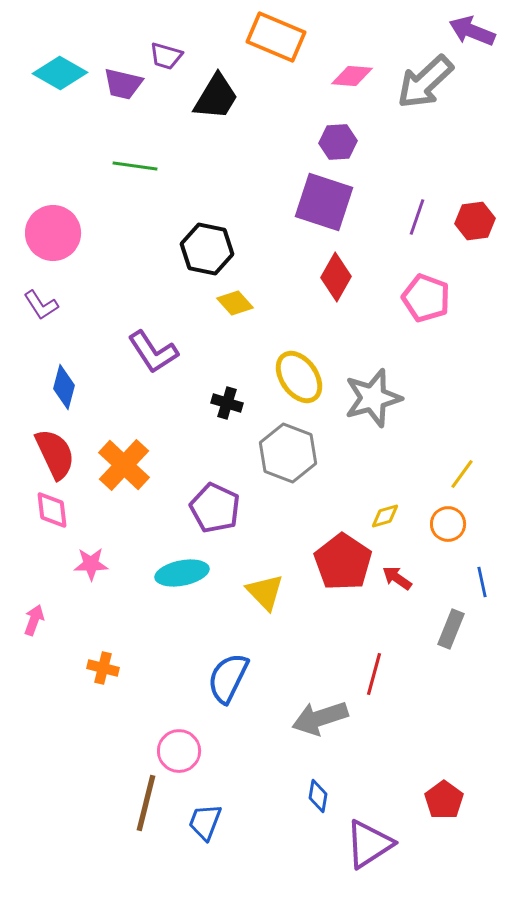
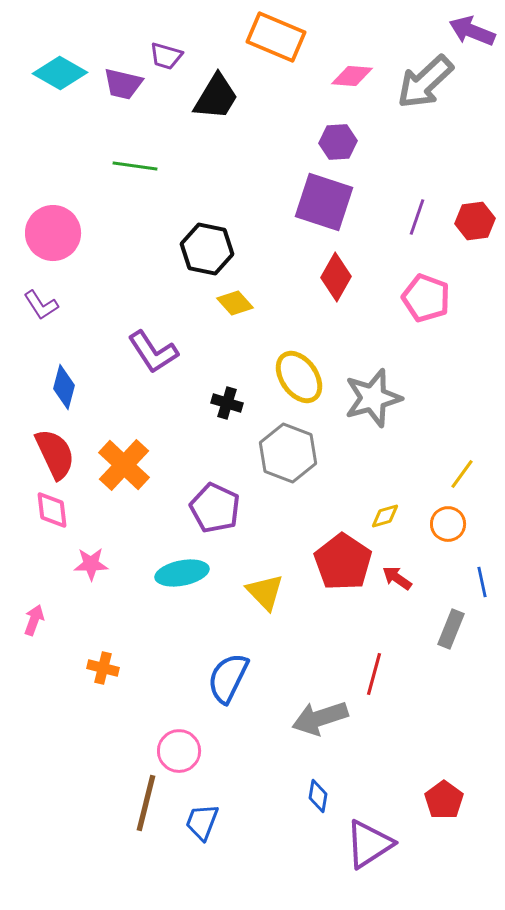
blue trapezoid at (205, 822): moved 3 px left
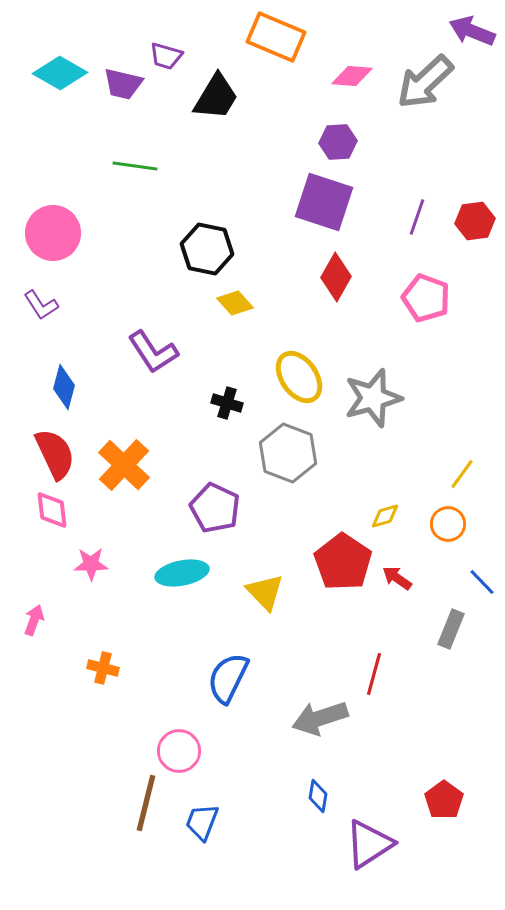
blue line at (482, 582): rotated 32 degrees counterclockwise
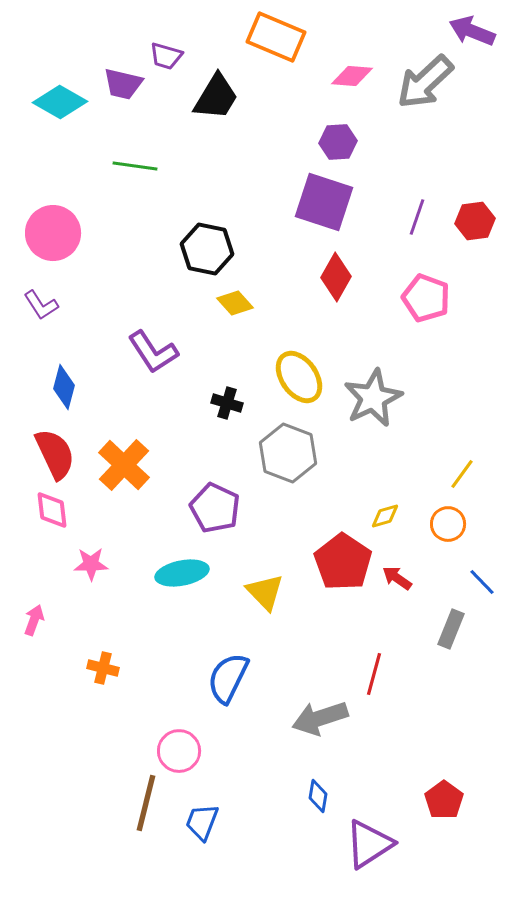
cyan diamond at (60, 73): moved 29 px down
gray star at (373, 398): rotated 10 degrees counterclockwise
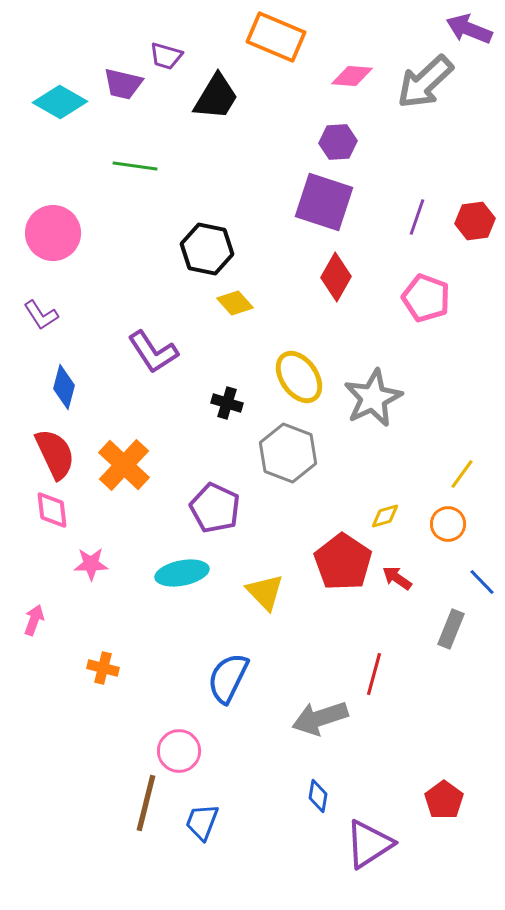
purple arrow at (472, 31): moved 3 px left, 2 px up
purple L-shape at (41, 305): moved 10 px down
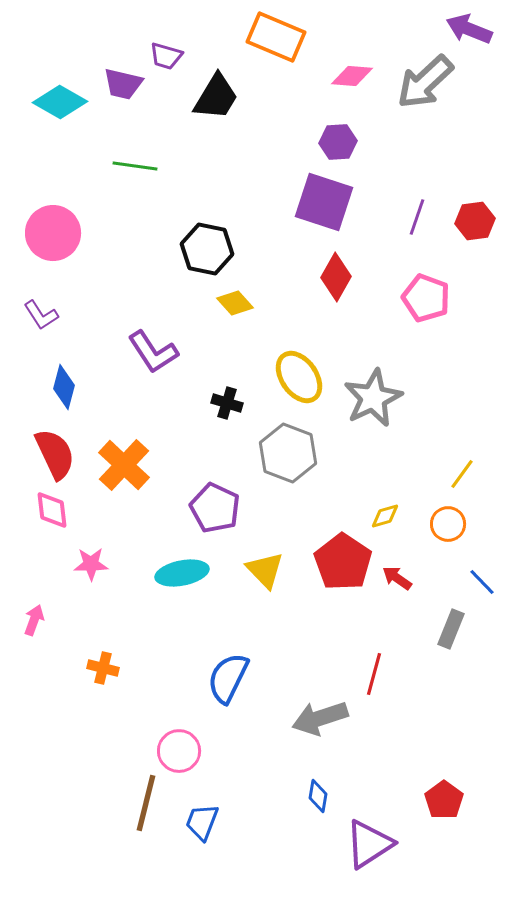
yellow triangle at (265, 592): moved 22 px up
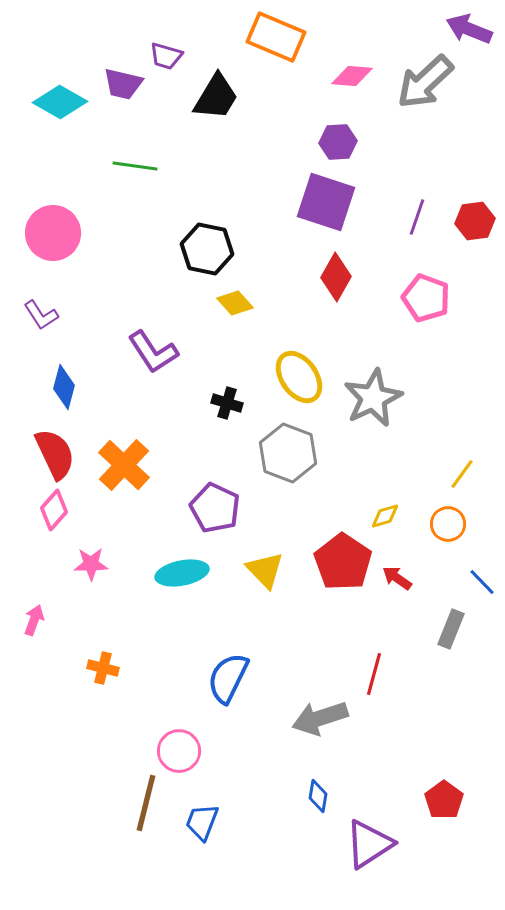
purple square at (324, 202): moved 2 px right
pink diamond at (52, 510): moved 2 px right; rotated 48 degrees clockwise
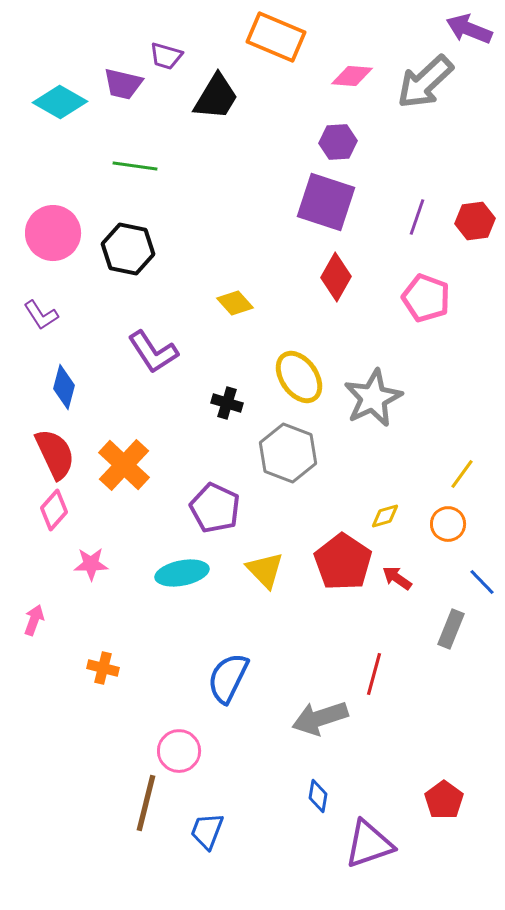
black hexagon at (207, 249): moved 79 px left
blue trapezoid at (202, 822): moved 5 px right, 9 px down
purple triangle at (369, 844): rotated 14 degrees clockwise
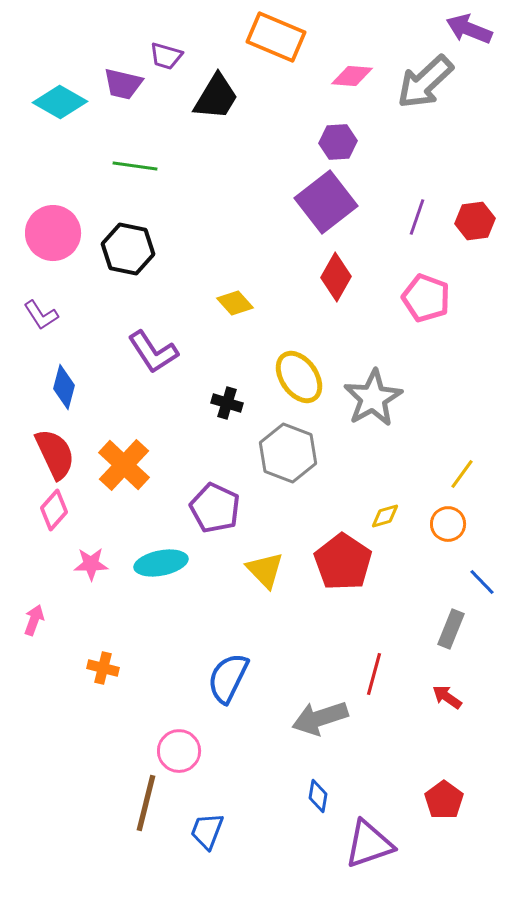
purple square at (326, 202): rotated 34 degrees clockwise
gray star at (373, 398): rotated 4 degrees counterclockwise
cyan ellipse at (182, 573): moved 21 px left, 10 px up
red arrow at (397, 578): moved 50 px right, 119 px down
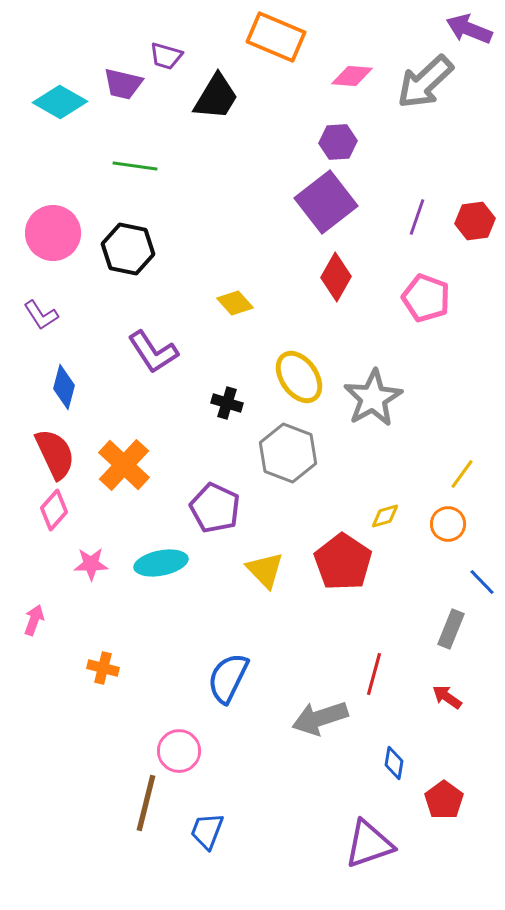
blue diamond at (318, 796): moved 76 px right, 33 px up
